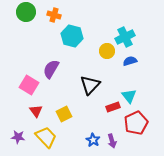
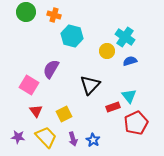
cyan cross: rotated 30 degrees counterclockwise
purple arrow: moved 39 px left, 2 px up
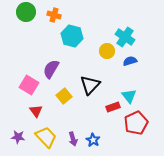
yellow square: moved 18 px up; rotated 14 degrees counterclockwise
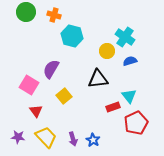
black triangle: moved 8 px right, 6 px up; rotated 40 degrees clockwise
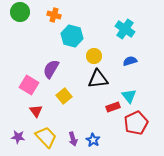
green circle: moved 6 px left
cyan cross: moved 8 px up
yellow circle: moved 13 px left, 5 px down
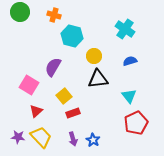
purple semicircle: moved 2 px right, 2 px up
red rectangle: moved 40 px left, 6 px down
red triangle: rotated 24 degrees clockwise
yellow trapezoid: moved 5 px left
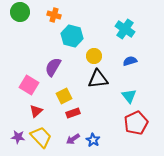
yellow square: rotated 14 degrees clockwise
purple arrow: rotated 72 degrees clockwise
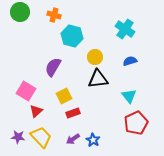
yellow circle: moved 1 px right, 1 px down
pink square: moved 3 px left, 6 px down
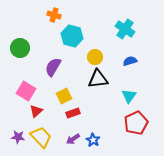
green circle: moved 36 px down
cyan triangle: rotated 14 degrees clockwise
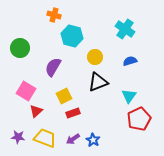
black triangle: moved 3 px down; rotated 15 degrees counterclockwise
red pentagon: moved 3 px right, 4 px up
yellow trapezoid: moved 4 px right, 1 px down; rotated 25 degrees counterclockwise
